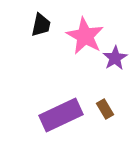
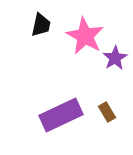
brown rectangle: moved 2 px right, 3 px down
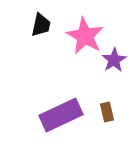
purple star: moved 1 px left, 2 px down
brown rectangle: rotated 18 degrees clockwise
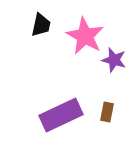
purple star: rotated 25 degrees counterclockwise
brown rectangle: rotated 24 degrees clockwise
